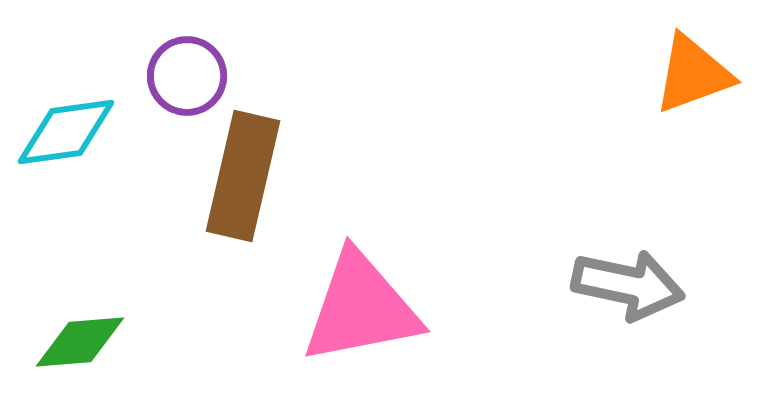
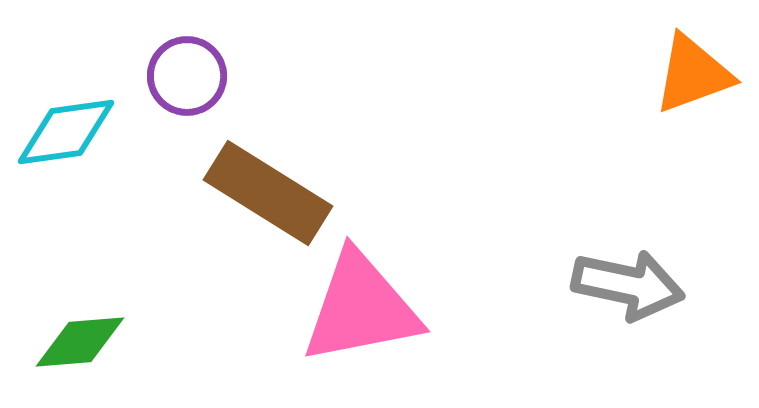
brown rectangle: moved 25 px right, 17 px down; rotated 71 degrees counterclockwise
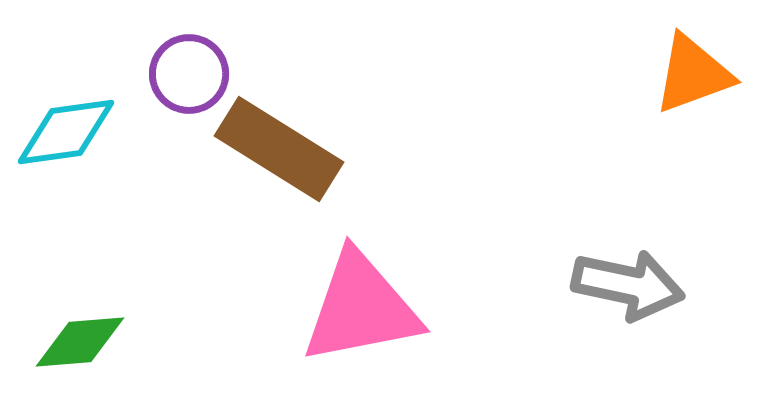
purple circle: moved 2 px right, 2 px up
brown rectangle: moved 11 px right, 44 px up
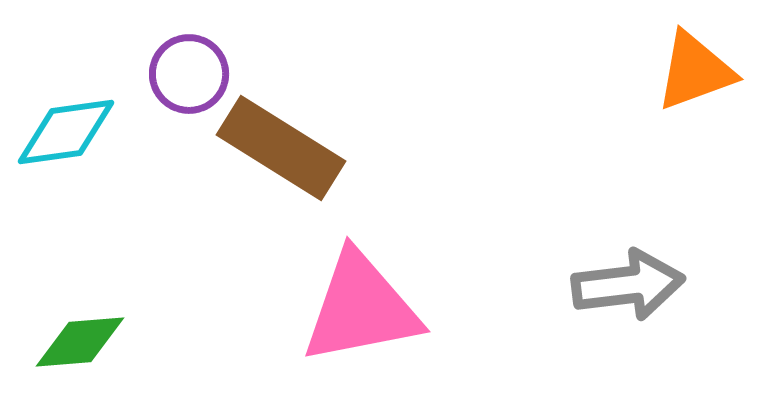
orange triangle: moved 2 px right, 3 px up
brown rectangle: moved 2 px right, 1 px up
gray arrow: rotated 19 degrees counterclockwise
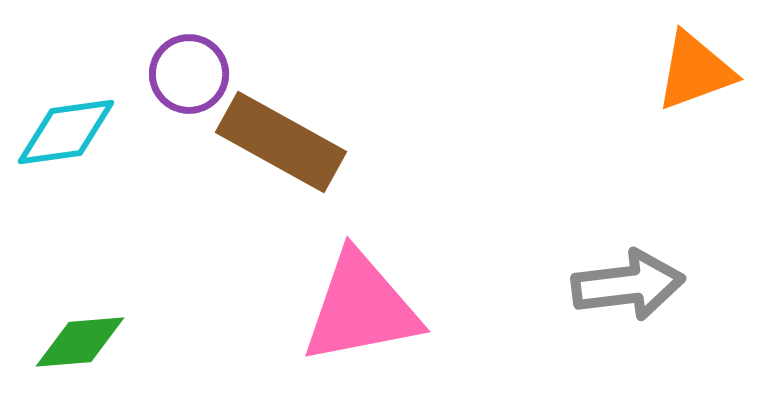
brown rectangle: moved 6 px up; rotated 3 degrees counterclockwise
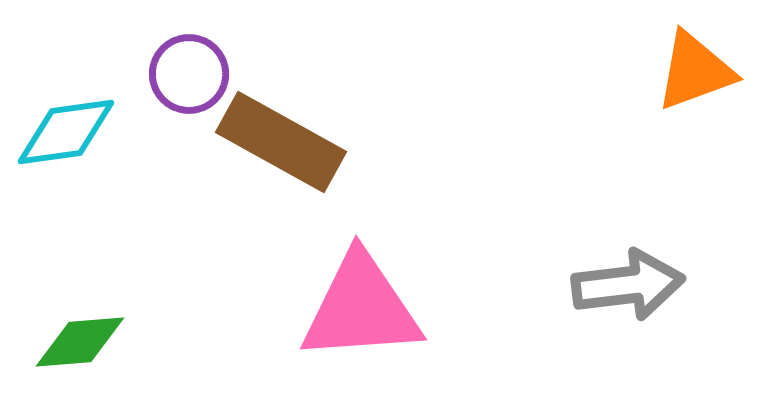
pink triangle: rotated 7 degrees clockwise
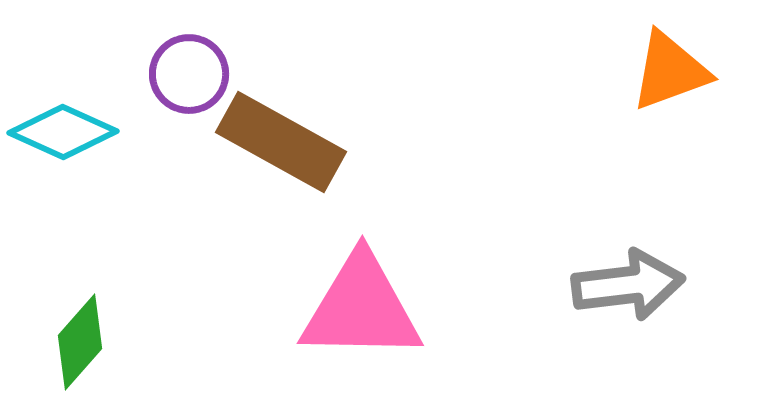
orange triangle: moved 25 px left
cyan diamond: moved 3 px left; rotated 32 degrees clockwise
pink triangle: rotated 5 degrees clockwise
green diamond: rotated 44 degrees counterclockwise
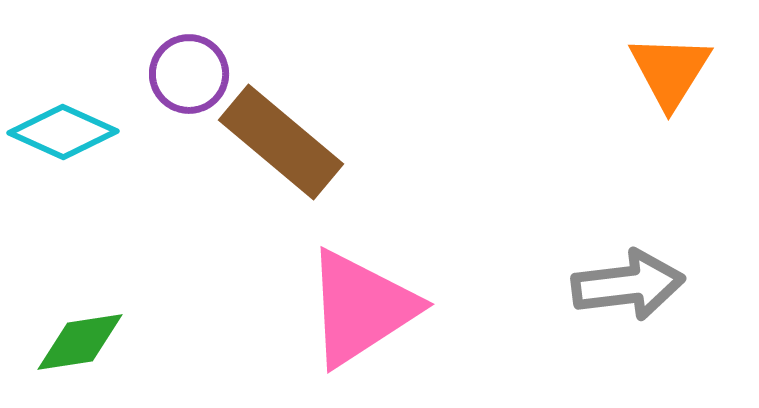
orange triangle: rotated 38 degrees counterclockwise
brown rectangle: rotated 11 degrees clockwise
pink triangle: rotated 34 degrees counterclockwise
green diamond: rotated 40 degrees clockwise
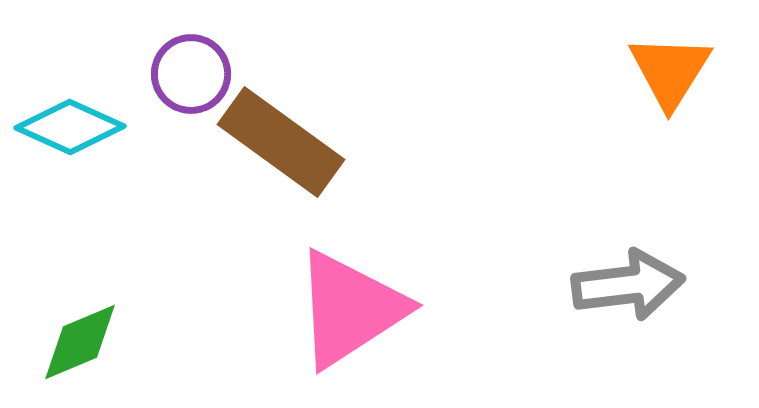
purple circle: moved 2 px right
cyan diamond: moved 7 px right, 5 px up
brown rectangle: rotated 4 degrees counterclockwise
pink triangle: moved 11 px left, 1 px down
green diamond: rotated 14 degrees counterclockwise
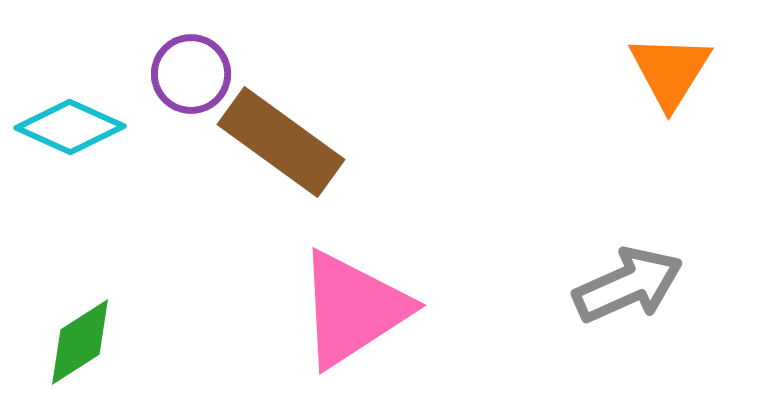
gray arrow: rotated 17 degrees counterclockwise
pink triangle: moved 3 px right
green diamond: rotated 10 degrees counterclockwise
